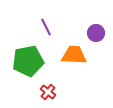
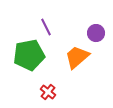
orange trapezoid: moved 3 px right, 2 px down; rotated 44 degrees counterclockwise
green pentagon: moved 1 px right, 6 px up
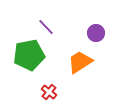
purple line: rotated 18 degrees counterclockwise
orange trapezoid: moved 3 px right, 5 px down; rotated 8 degrees clockwise
red cross: moved 1 px right
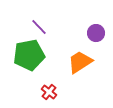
purple line: moved 7 px left
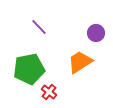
green pentagon: moved 14 px down
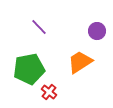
purple circle: moved 1 px right, 2 px up
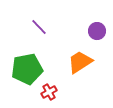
green pentagon: moved 2 px left
red cross: rotated 21 degrees clockwise
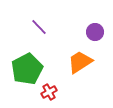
purple circle: moved 2 px left, 1 px down
green pentagon: rotated 16 degrees counterclockwise
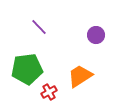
purple circle: moved 1 px right, 3 px down
orange trapezoid: moved 14 px down
green pentagon: rotated 20 degrees clockwise
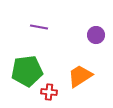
purple line: rotated 36 degrees counterclockwise
green pentagon: moved 2 px down
red cross: rotated 35 degrees clockwise
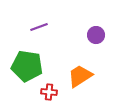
purple line: rotated 30 degrees counterclockwise
green pentagon: moved 5 px up; rotated 16 degrees clockwise
